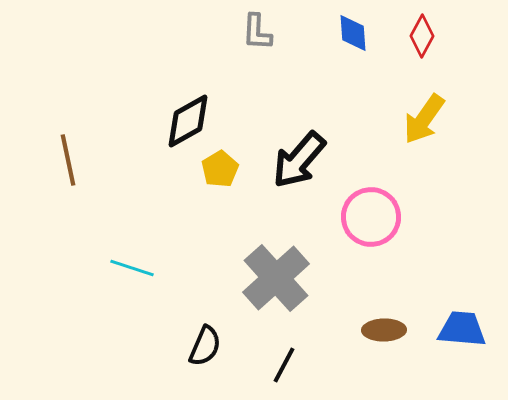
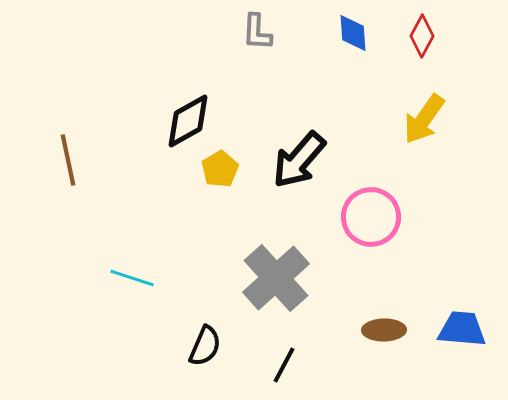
cyan line: moved 10 px down
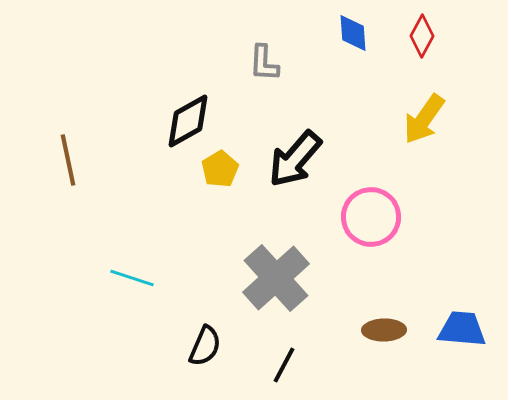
gray L-shape: moved 7 px right, 31 px down
black arrow: moved 4 px left, 1 px up
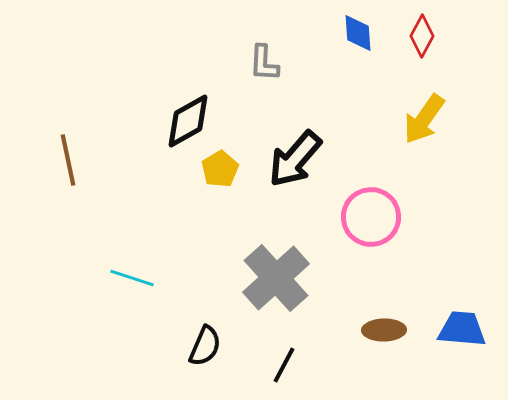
blue diamond: moved 5 px right
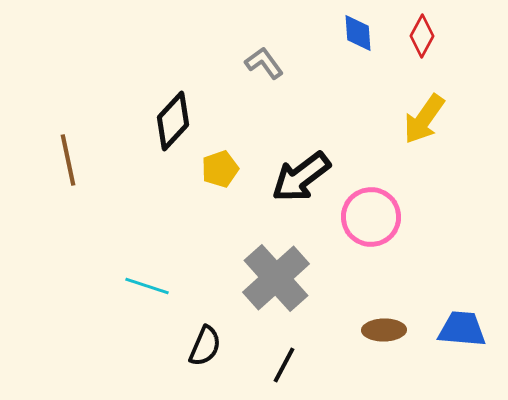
gray L-shape: rotated 141 degrees clockwise
black diamond: moved 15 px left; rotated 18 degrees counterclockwise
black arrow: moved 6 px right, 18 px down; rotated 12 degrees clockwise
yellow pentagon: rotated 12 degrees clockwise
cyan line: moved 15 px right, 8 px down
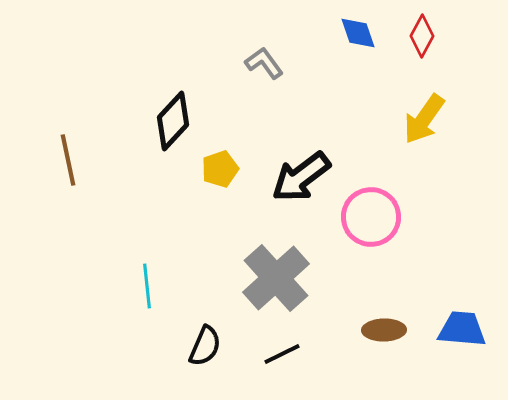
blue diamond: rotated 15 degrees counterclockwise
cyan line: rotated 66 degrees clockwise
black line: moved 2 px left, 11 px up; rotated 36 degrees clockwise
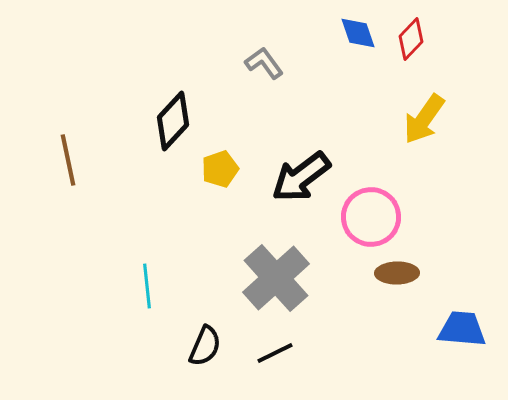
red diamond: moved 11 px left, 3 px down; rotated 15 degrees clockwise
brown ellipse: moved 13 px right, 57 px up
black line: moved 7 px left, 1 px up
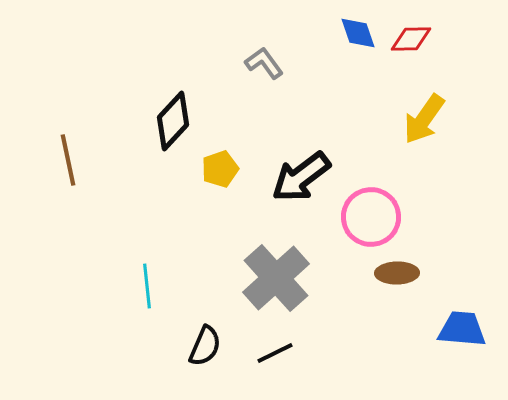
red diamond: rotated 45 degrees clockwise
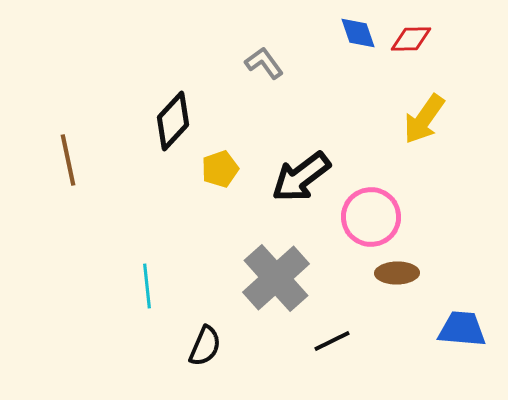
black line: moved 57 px right, 12 px up
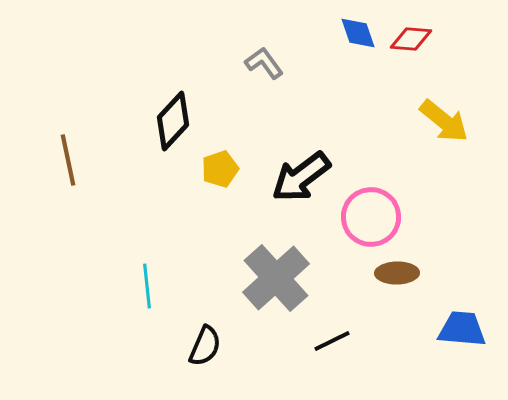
red diamond: rotated 6 degrees clockwise
yellow arrow: moved 20 px right, 2 px down; rotated 86 degrees counterclockwise
